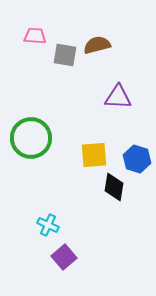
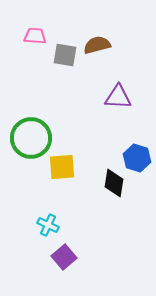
yellow square: moved 32 px left, 12 px down
blue hexagon: moved 1 px up
black diamond: moved 4 px up
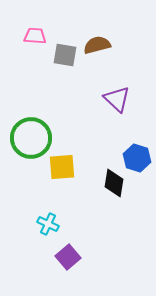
purple triangle: moved 1 px left, 2 px down; rotated 40 degrees clockwise
cyan cross: moved 1 px up
purple square: moved 4 px right
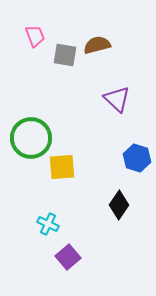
pink trapezoid: rotated 65 degrees clockwise
black diamond: moved 5 px right, 22 px down; rotated 24 degrees clockwise
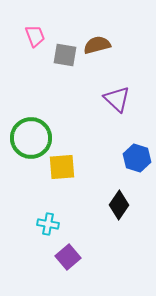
cyan cross: rotated 15 degrees counterclockwise
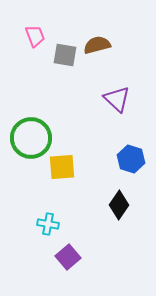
blue hexagon: moved 6 px left, 1 px down
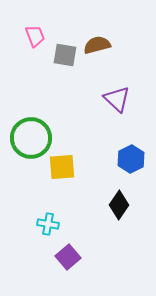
blue hexagon: rotated 16 degrees clockwise
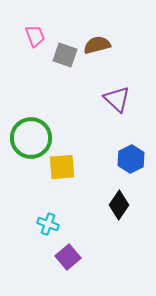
gray square: rotated 10 degrees clockwise
cyan cross: rotated 10 degrees clockwise
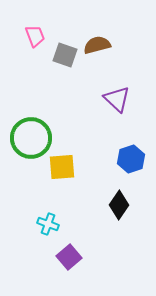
blue hexagon: rotated 8 degrees clockwise
purple square: moved 1 px right
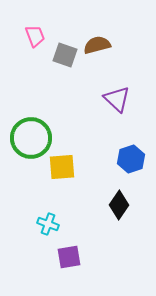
purple square: rotated 30 degrees clockwise
